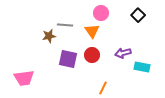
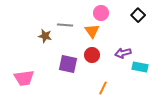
brown star: moved 4 px left; rotated 24 degrees clockwise
purple square: moved 5 px down
cyan rectangle: moved 2 px left
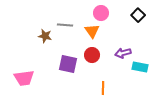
orange line: rotated 24 degrees counterclockwise
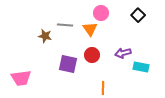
orange triangle: moved 2 px left, 2 px up
cyan rectangle: moved 1 px right
pink trapezoid: moved 3 px left
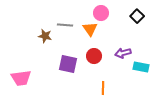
black square: moved 1 px left, 1 px down
red circle: moved 2 px right, 1 px down
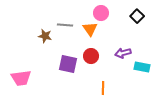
red circle: moved 3 px left
cyan rectangle: moved 1 px right
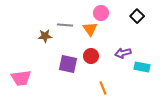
brown star: rotated 16 degrees counterclockwise
orange line: rotated 24 degrees counterclockwise
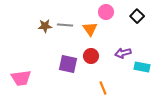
pink circle: moved 5 px right, 1 px up
brown star: moved 10 px up
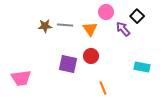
purple arrow: moved 24 px up; rotated 63 degrees clockwise
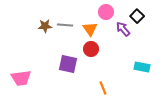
red circle: moved 7 px up
